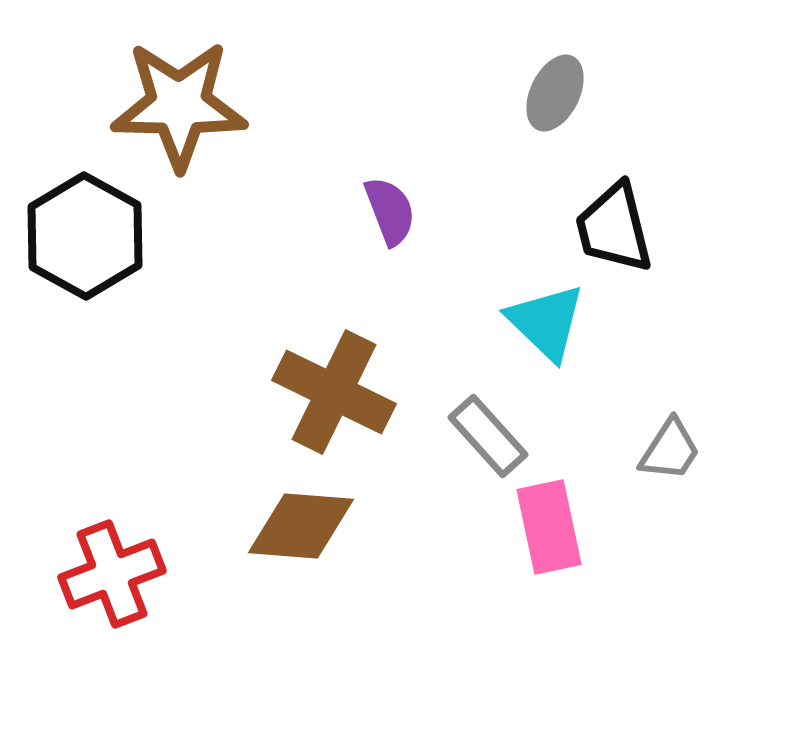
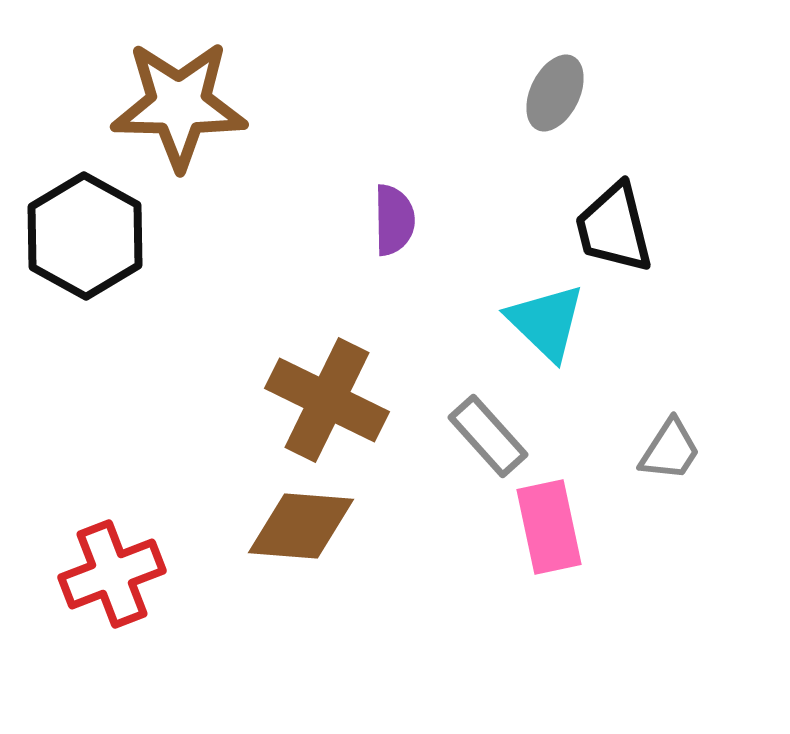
purple semicircle: moved 4 px right, 9 px down; rotated 20 degrees clockwise
brown cross: moved 7 px left, 8 px down
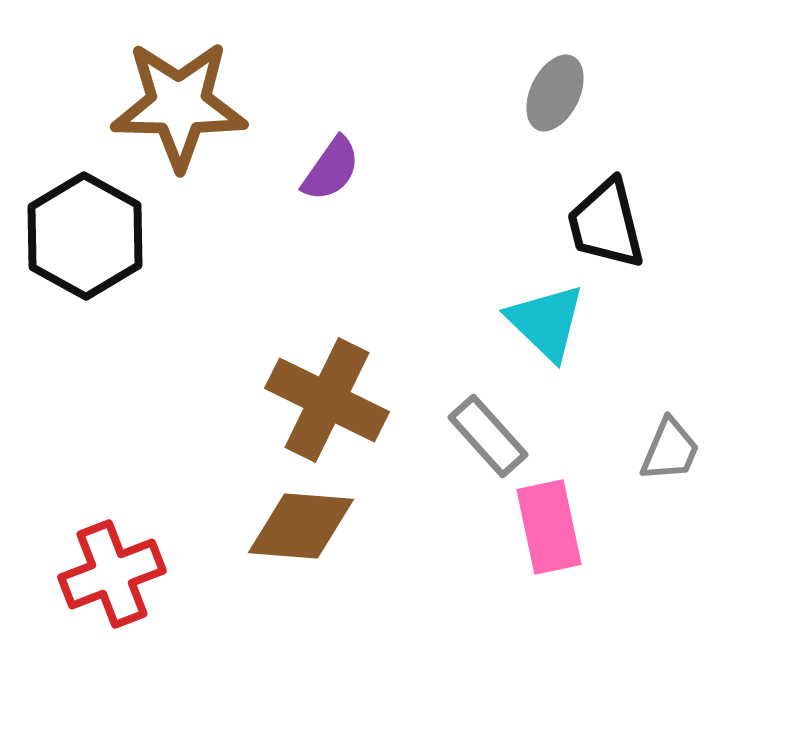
purple semicircle: moved 63 px left, 51 px up; rotated 36 degrees clockwise
black trapezoid: moved 8 px left, 4 px up
gray trapezoid: rotated 10 degrees counterclockwise
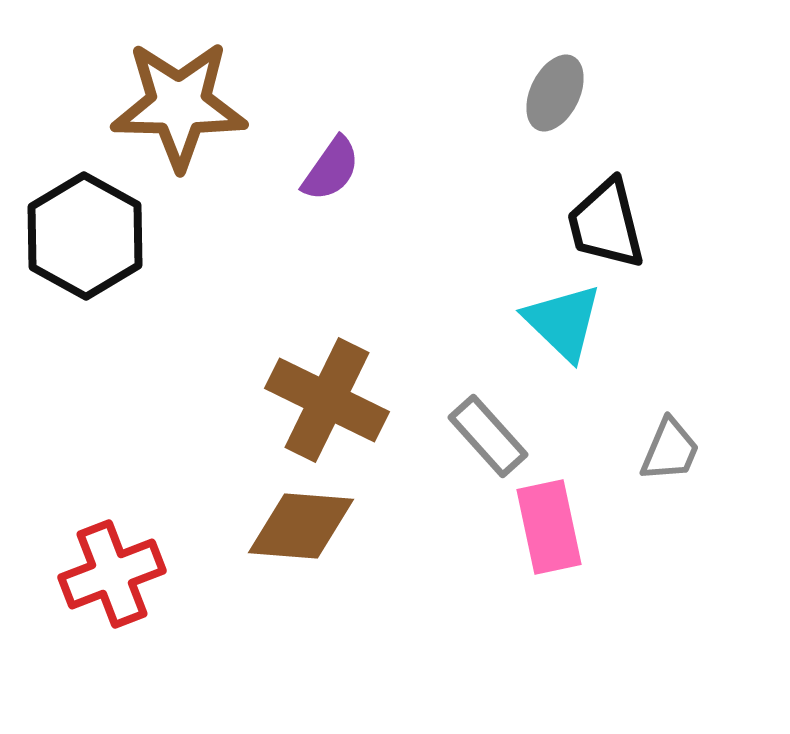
cyan triangle: moved 17 px right
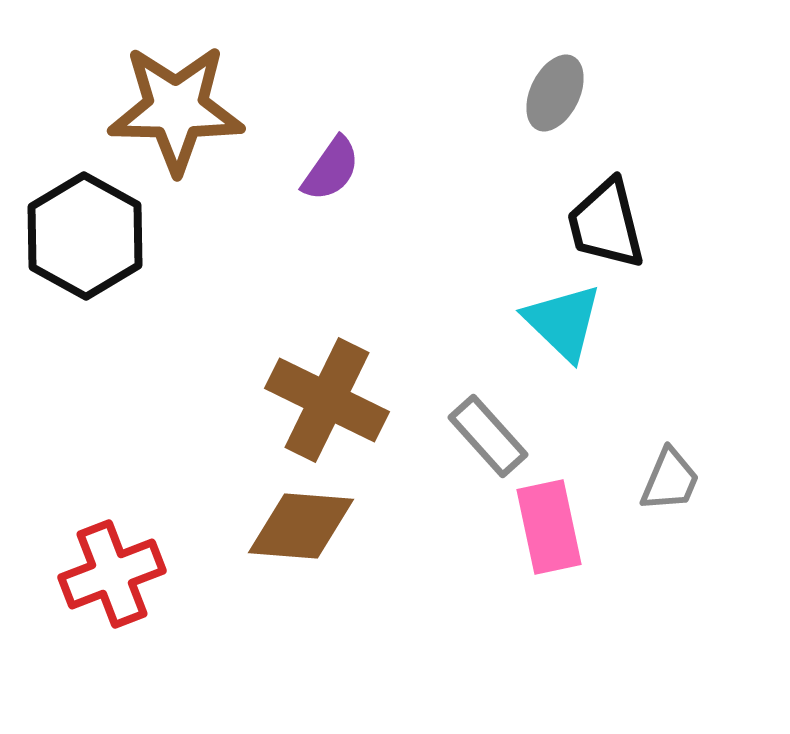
brown star: moved 3 px left, 4 px down
gray trapezoid: moved 30 px down
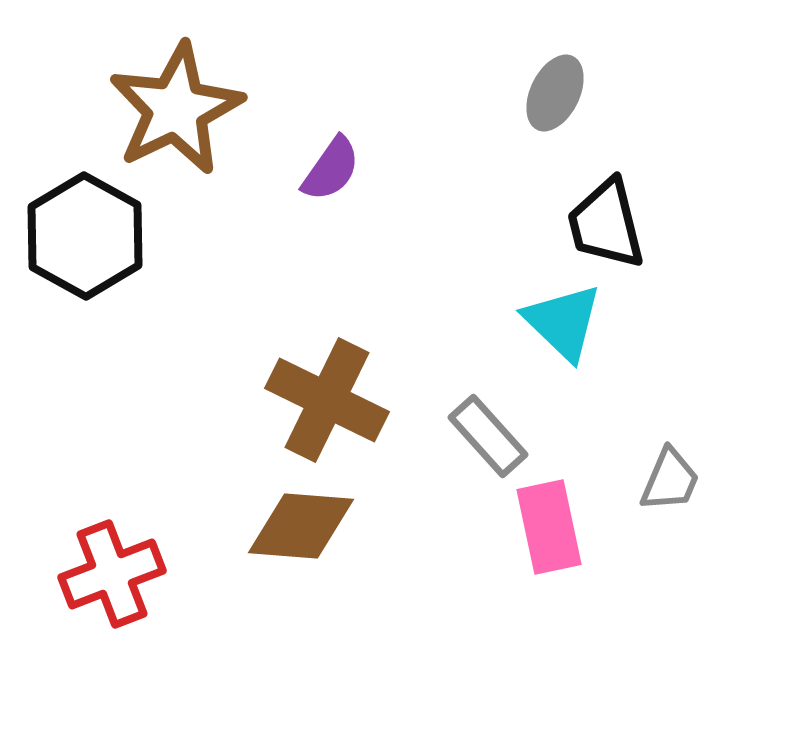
brown star: rotated 27 degrees counterclockwise
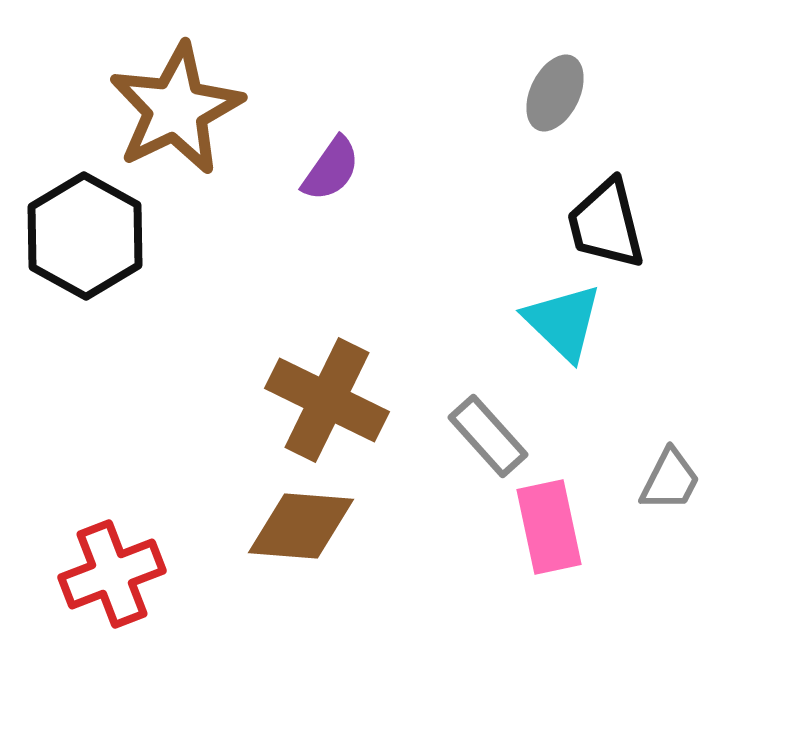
gray trapezoid: rotated 4 degrees clockwise
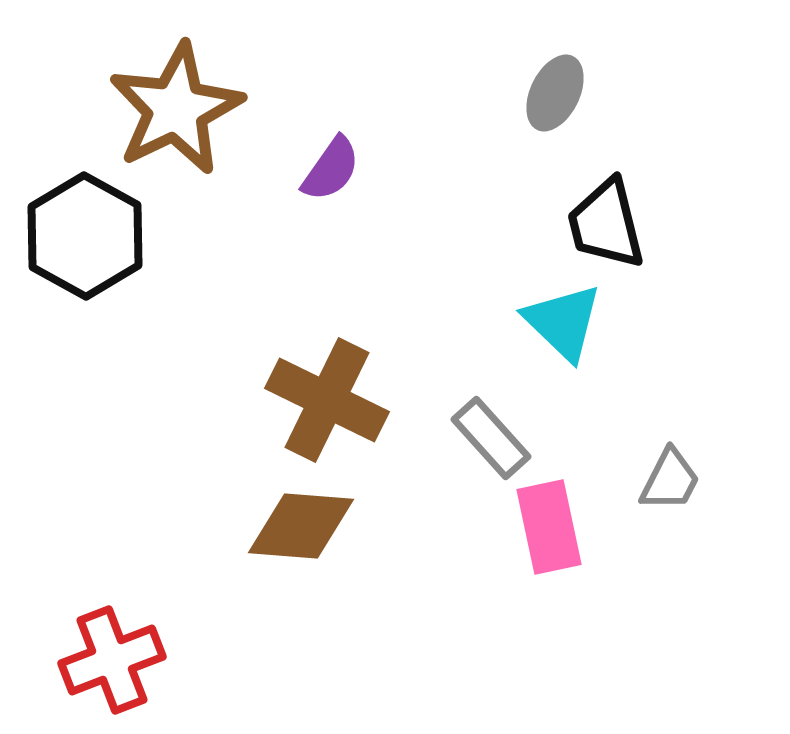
gray rectangle: moved 3 px right, 2 px down
red cross: moved 86 px down
